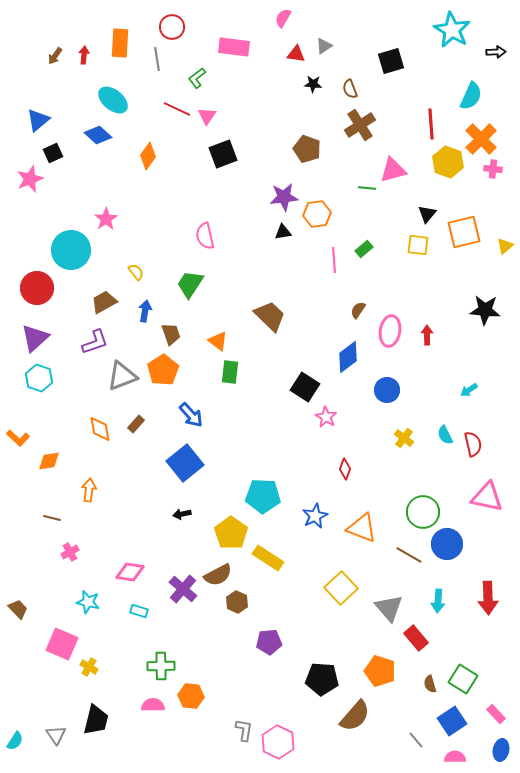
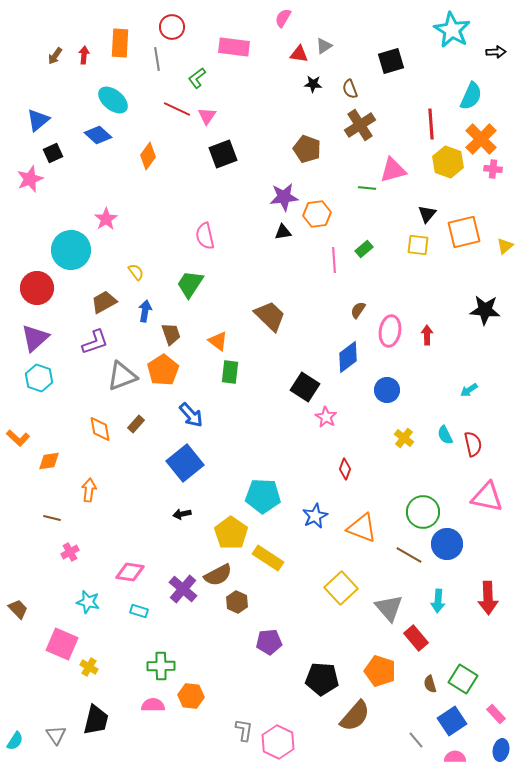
red triangle at (296, 54): moved 3 px right
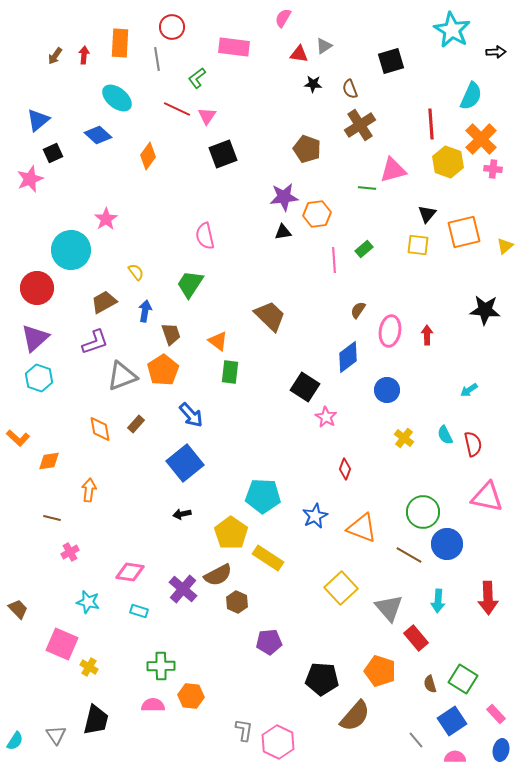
cyan ellipse at (113, 100): moved 4 px right, 2 px up
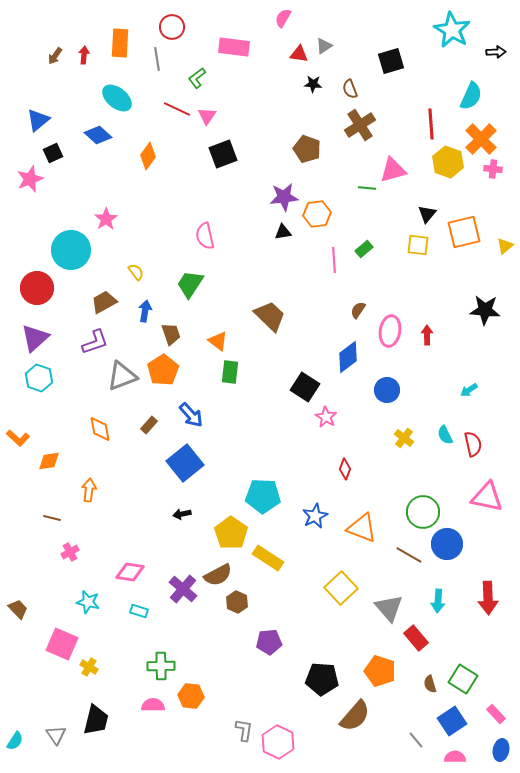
brown rectangle at (136, 424): moved 13 px right, 1 px down
